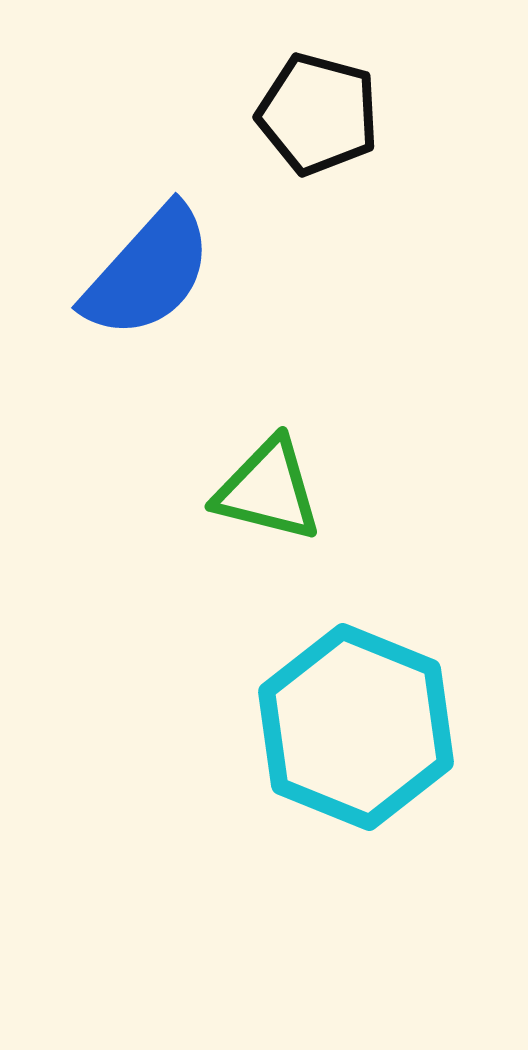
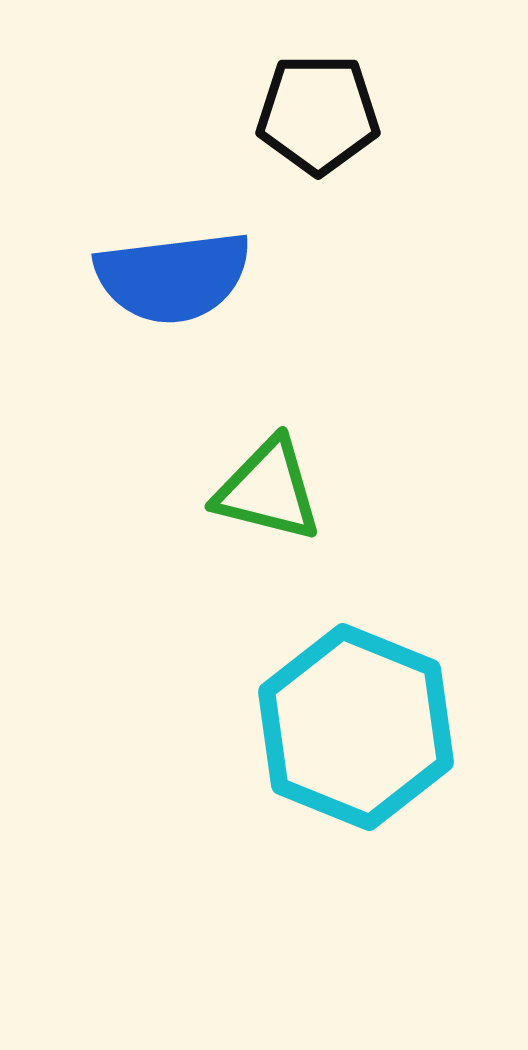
black pentagon: rotated 15 degrees counterclockwise
blue semicircle: moved 25 px right, 5 px down; rotated 41 degrees clockwise
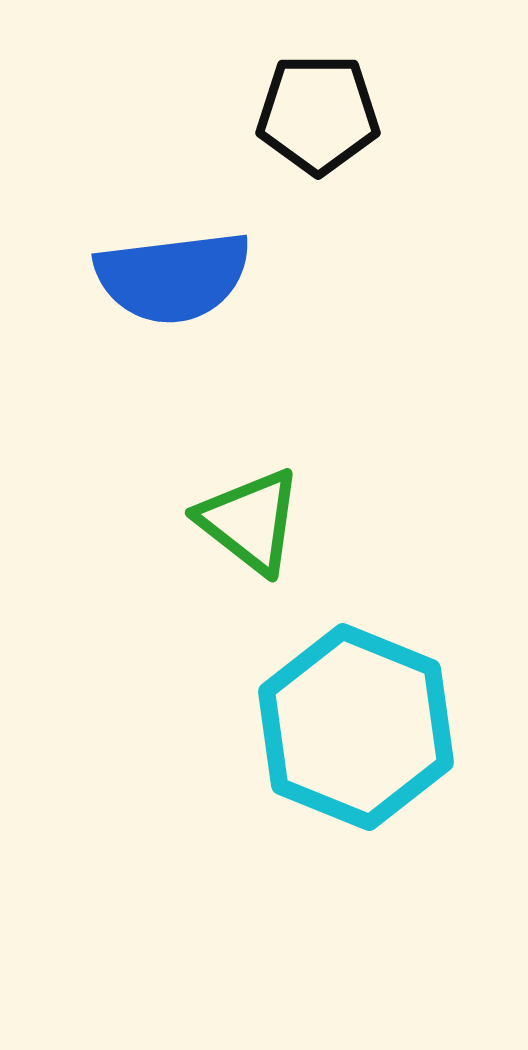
green triangle: moved 18 px left, 31 px down; rotated 24 degrees clockwise
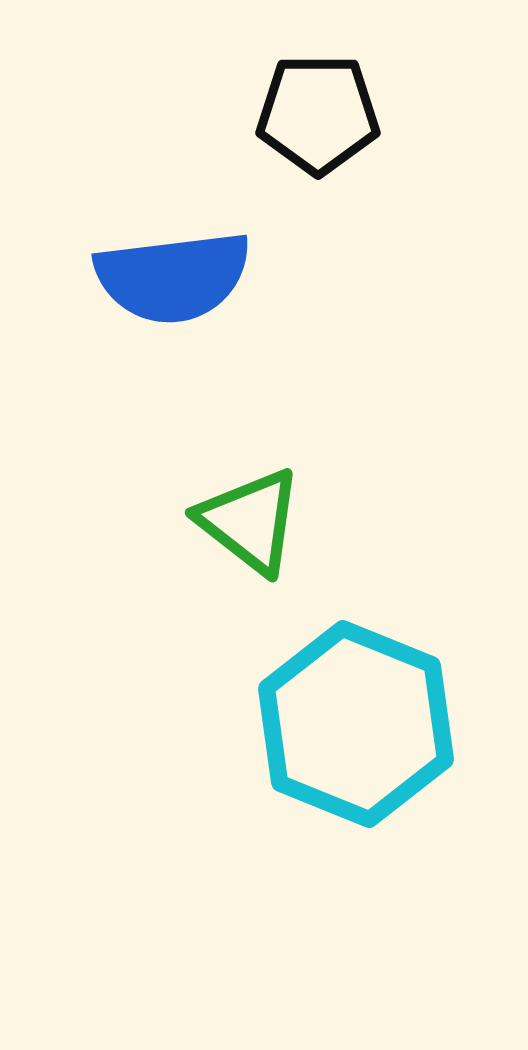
cyan hexagon: moved 3 px up
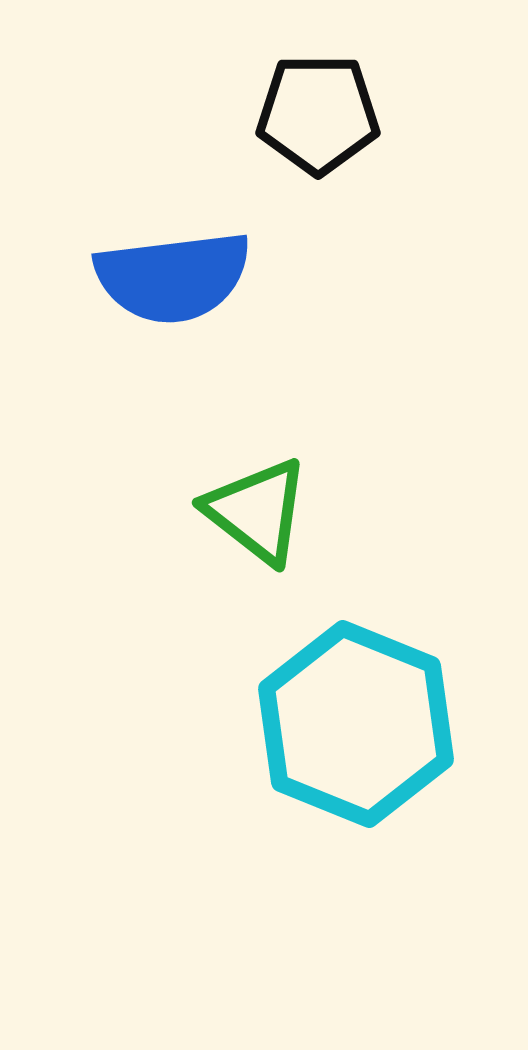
green triangle: moved 7 px right, 10 px up
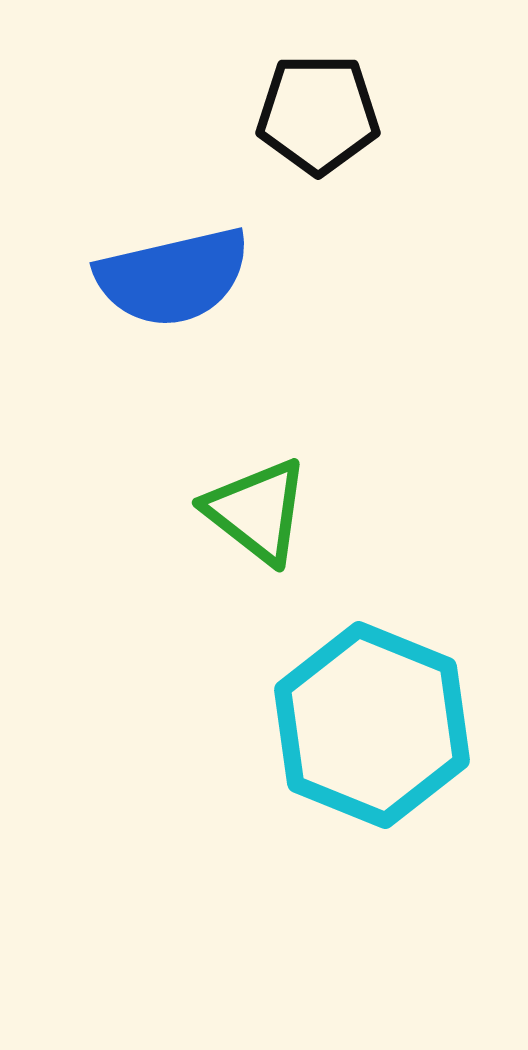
blue semicircle: rotated 6 degrees counterclockwise
cyan hexagon: moved 16 px right, 1 px down
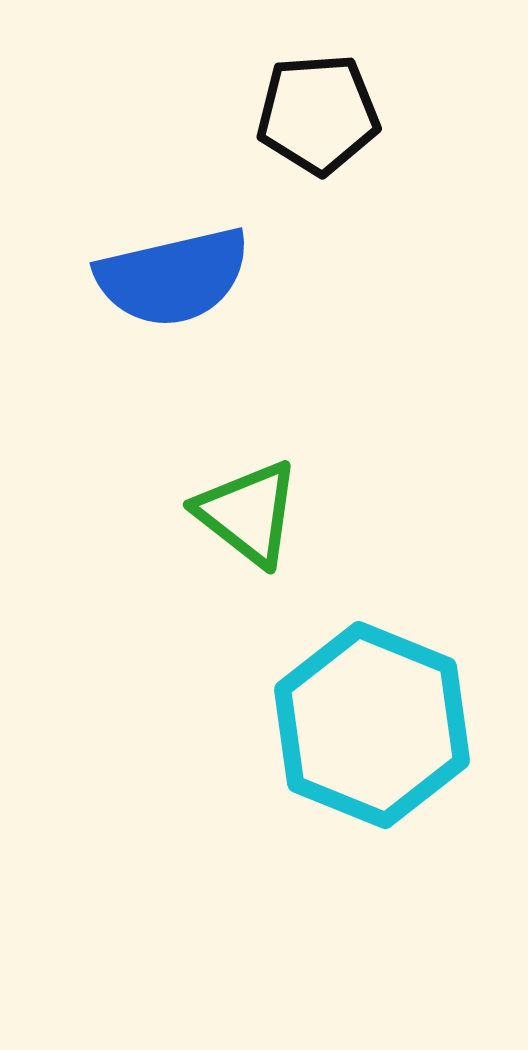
black pentagon: rotated 4 degrees counterclockwise
green triangle: moved 9 px left, 2 px down
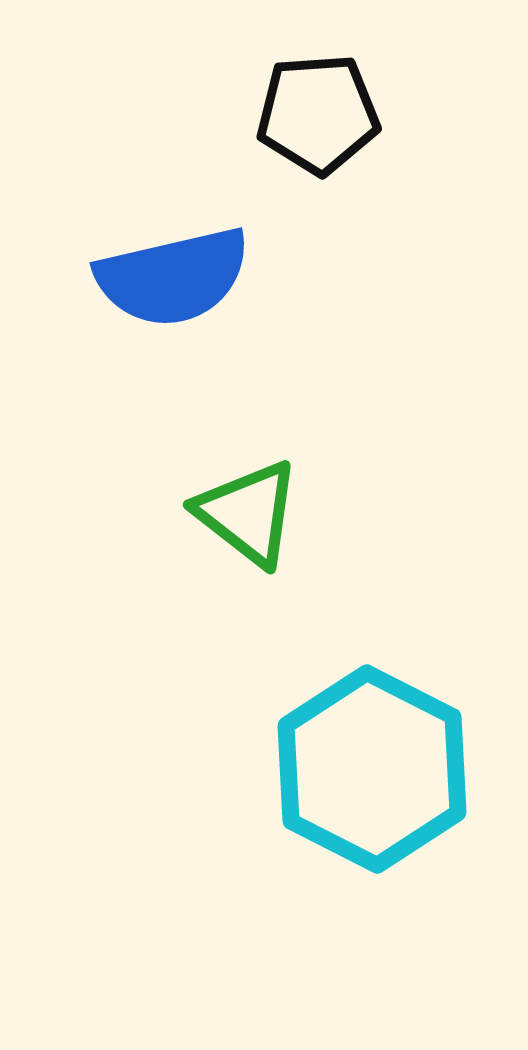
cyan hexagon: moved 44 px down; rotated 5 degrees clockwise
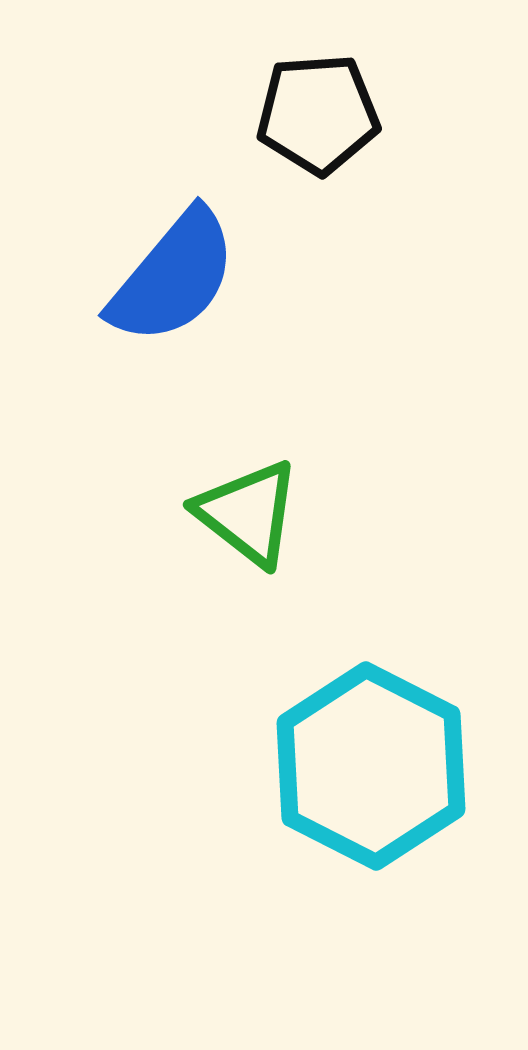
blue semicircle: rotated 37 degrees counterclockwise
cyan hexagon: moved 1 px left, 3 px up
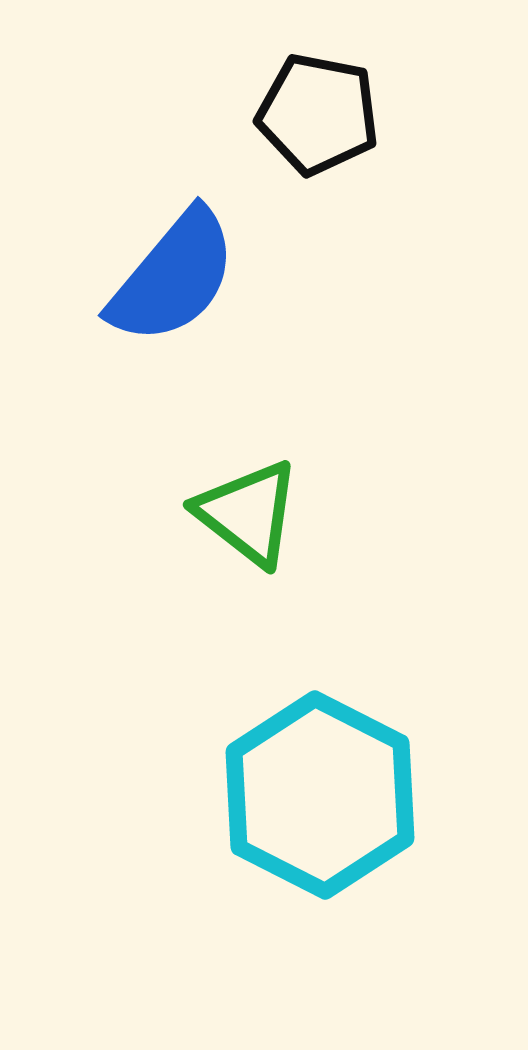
black pentagon: rotated 15 degrees clockwise
cyan hexagon: moved 51 px left, 29 px down
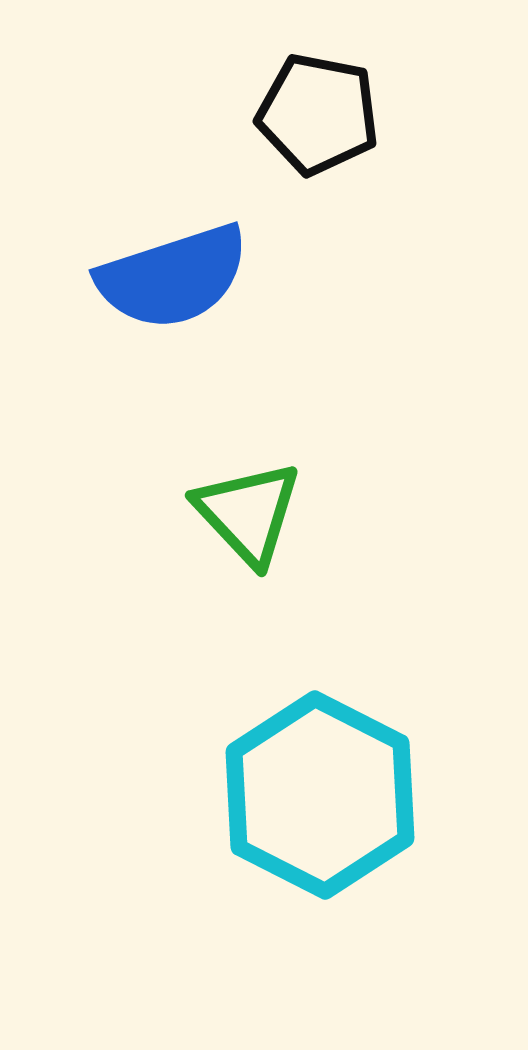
blue semicircle: rotated 32 degrees clockwise
green triangle: rotated 9 degrees clockwise
